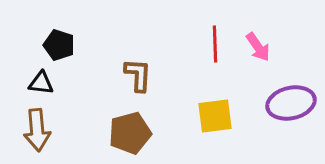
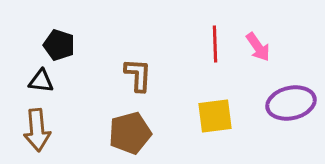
black triangle: moved 2 px up
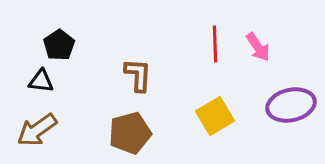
black pentagon: rotated 20 degrees clockwise
purple ellipse: moved 2 px down
yellow square: rotated 24 degrees counterclockwise
brown arrow: rotated 60 degrees clockwise
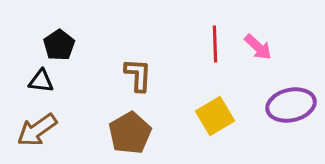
pink arrow: rotated 12 degrees counterclockwise
brown pentagon: rotated 15 degrees counterclockwise
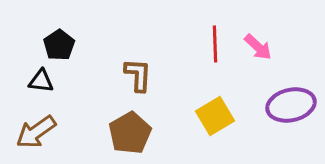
brown arrow: moved 1 px left, 2 px down
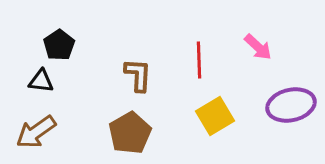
red line: moved 16 px left, 16 px down
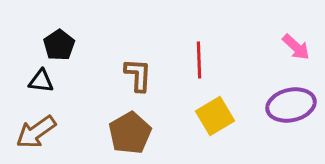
pink arrow: moved 38 px right
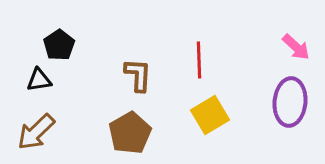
black triangle: moved 2 px left, 1 px up; rotated 16 degrees counterclockwise
purple ellipse: moved 1 px left, 3 px up; rotated 72 degrees counterclockwise
yellow square: moved 5 px left, 1 px up
brown arrow: rotated 9 degrees counterclockwise
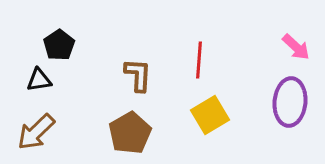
red line: rotated 6 degrees clockwise
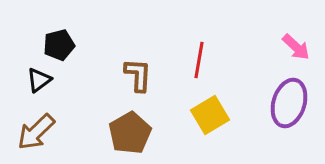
black pentagon: rotated 20 degrees clockwise
red line: rotated 6 degrees clockwise
black triangle: rotated 28 degrees counterclockwise
purple ellipse: moved 1 px left, 1 px down; rotated 12 degrees clockwise
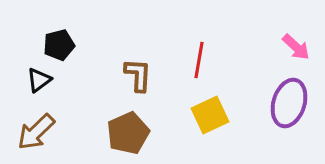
yellow square: rotated 6 degrees clockwise
brown pentagon: moved 2 px left; rotated 6 degrees clockwise
